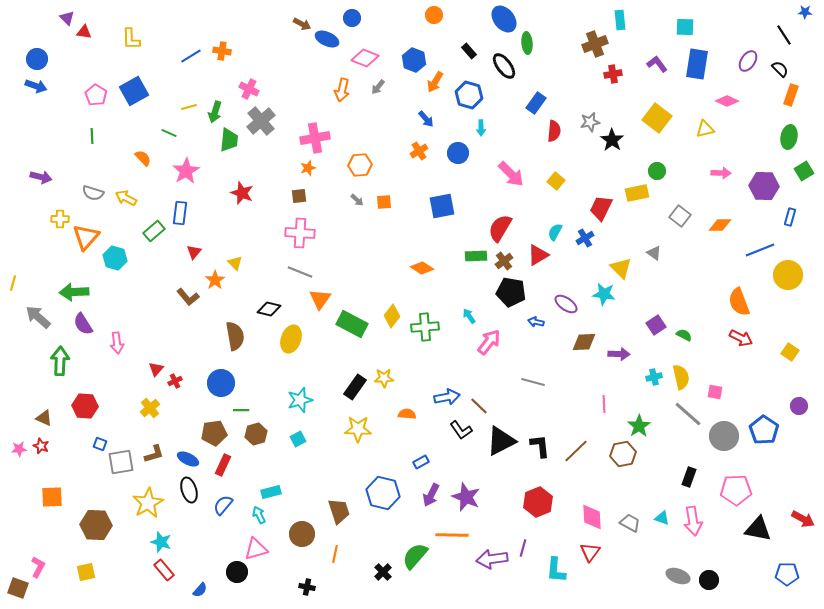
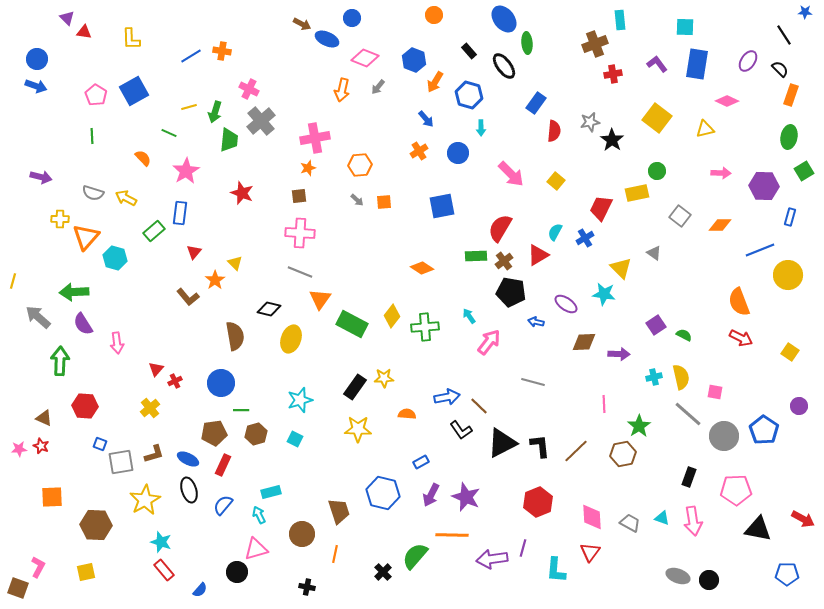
yellow line at (13, 283): moved 2 px up
cyan square at (298, 439): moved 3 px left; rotated 35 degrees counterclockwise
black triangle at (501, 441): moved 1 px right, 2 px down
yellow star at (148, 503): moved 3 px left, 3 px up
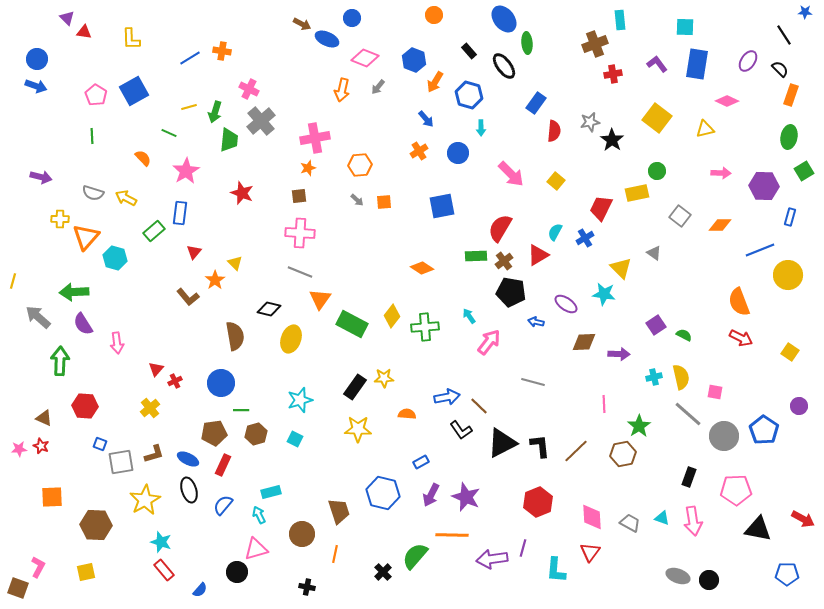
blue line at (191, 56): moved 1 px left, 2 px down
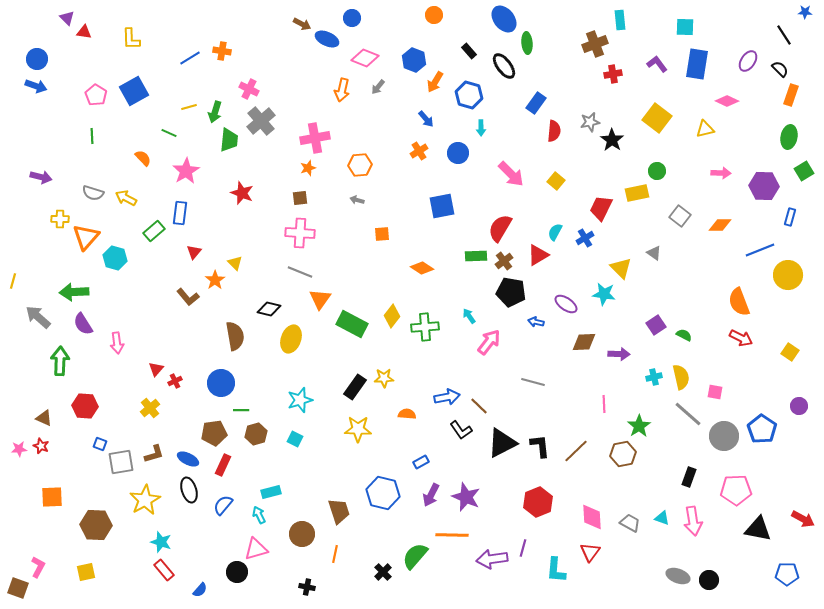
brown square at (299, 196): moved 1 px right, 2 px down
gray arrow at (357, 200): rotated 152 degrees clockwise
orange square at (384, 202): moved 2 px left, 32 px down
blue pentagon at (764, 430): moved 2 px left, 1 px up
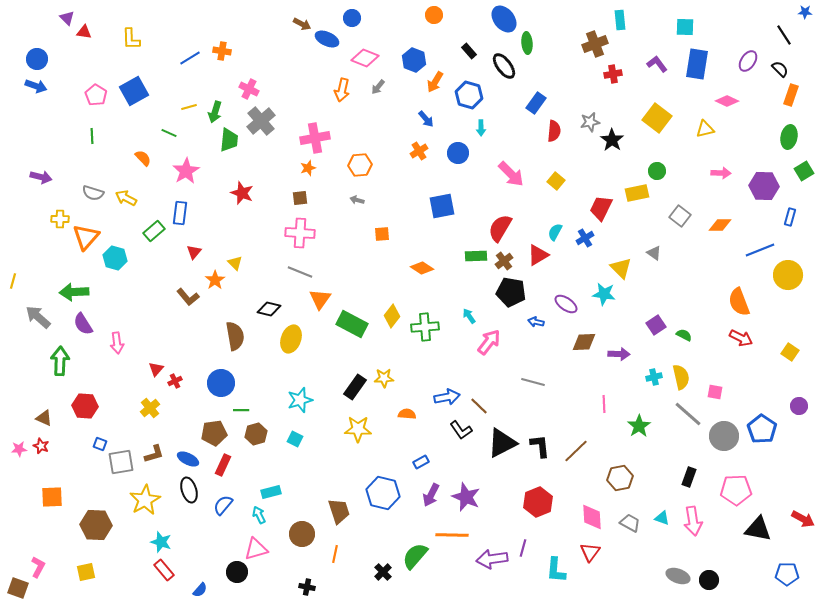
brown hexagon at (623, 454): moved 3 px left, 24 px down
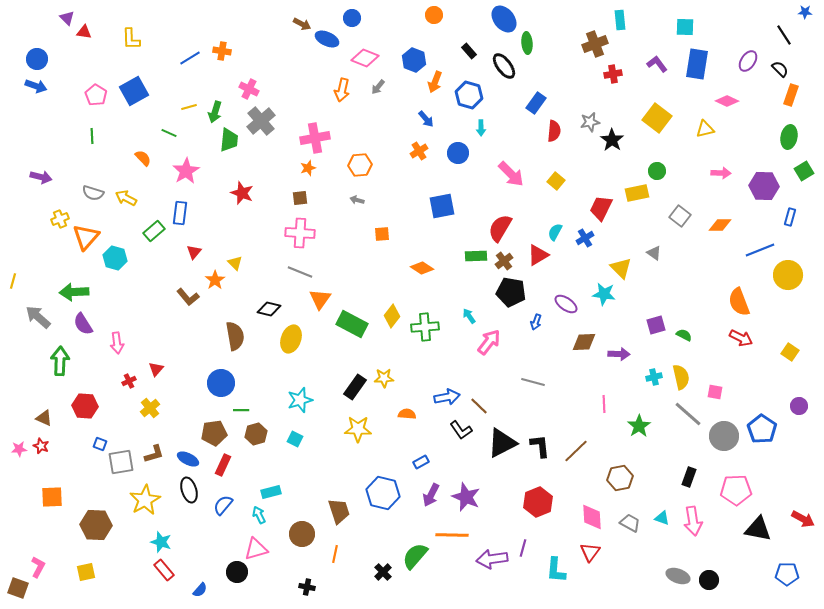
orange arrow at (435, 82): rotated 10 degrees counterclockwise
yellow cross at (60, 219): rotated 24 degrees counterclockwise
blue arrow at (536, 322): rotated 84 degrees counterclockwise
purple square at (656, 325): rotated 18 degrees clockwise
red cross at (175, 381): moved 46 px left
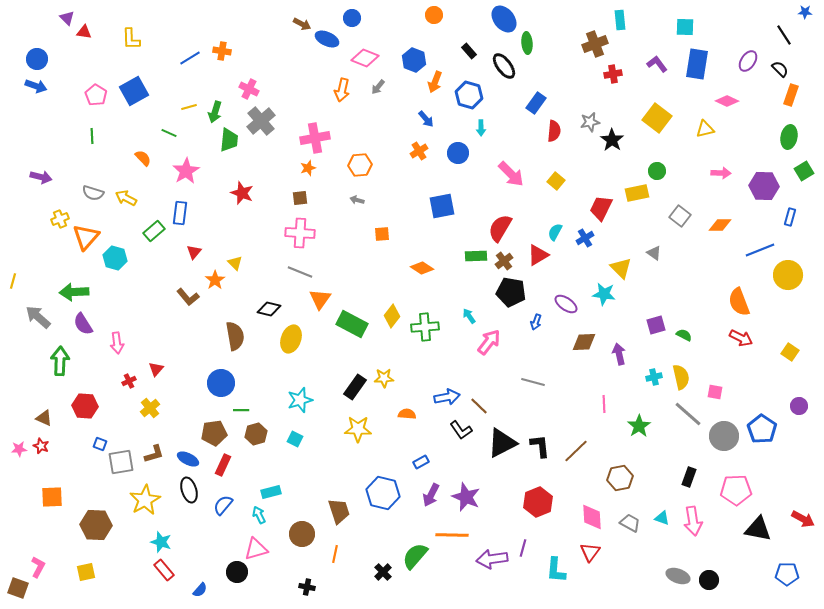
purple arrow at (619, 354): rotated 105 degrees counterclockwise
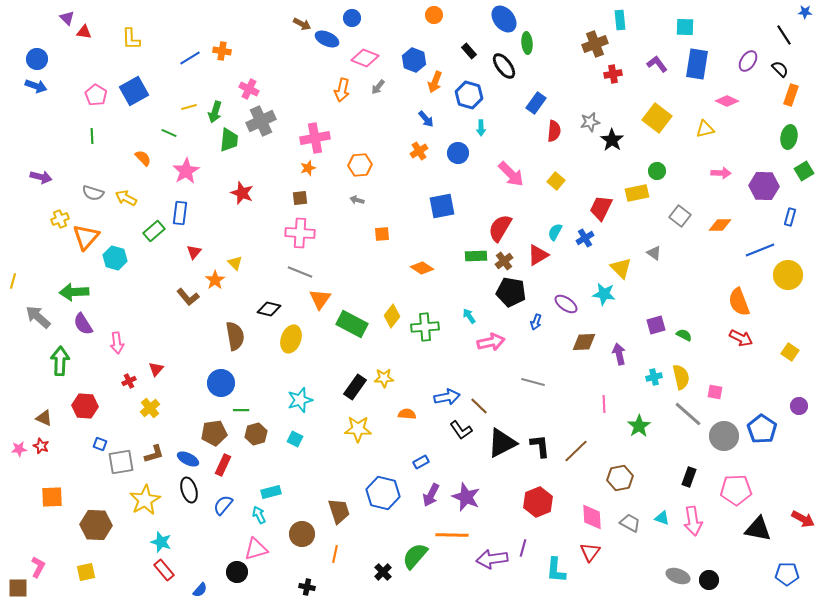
gray cross at (261, 121): rotated 16 degrees clockwise
pink arrow at (489, 342): moved 2 px right; rotated 40 degrees clockwise
brown square at (18, 588): rotated 20 degrees counterclockwise
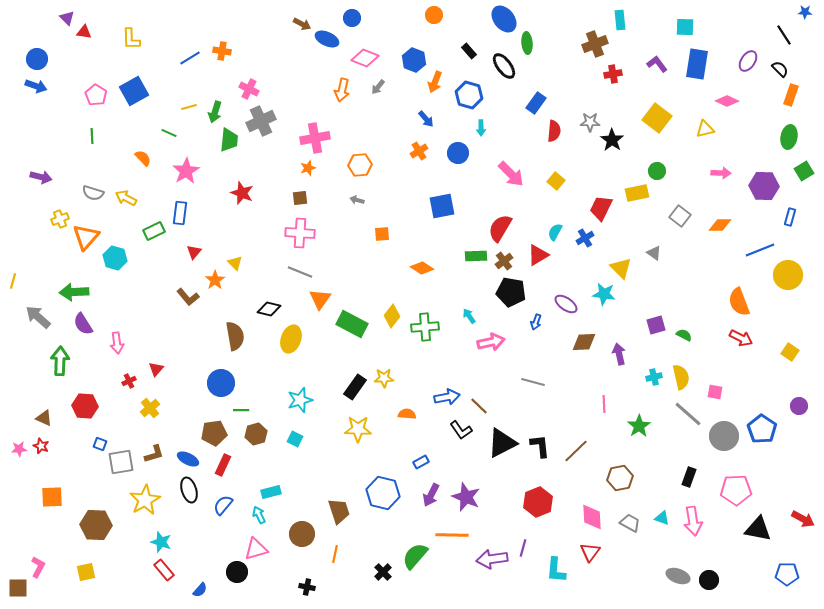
gray star at (590, 122): rotated 12 degrees clockwise
green rectangle at (154, 231): rotated 15 degrees clockwise
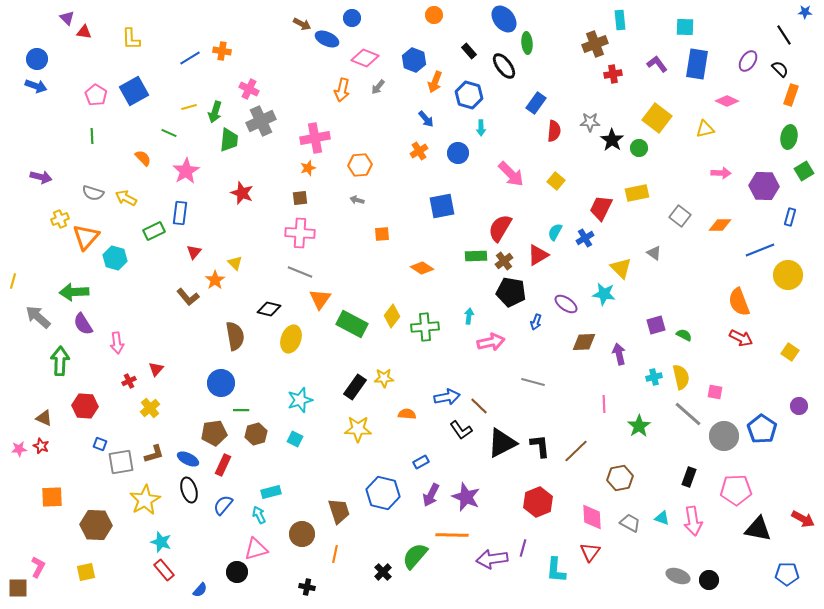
green circle at (657, 171): moved 18 px left, 23 px up
cyan arrow at (469, 316): rotated 42 degrees clockwise
